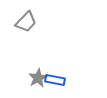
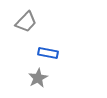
blue rectangle: moved 7 px left, 27 px up
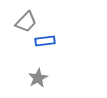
blue rectangle: moved 3 px left, 12 px up; rotated 18 degrees counterclockwise
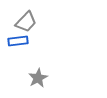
blue rectangle: moved 27 px left
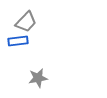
gray star: rotated 18 degrees clockwise
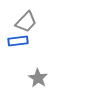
gray star: rotated 30 degrees counterclockwise
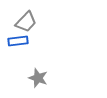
gray star: rotated 12 degrees counterclockwise
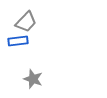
gray star: moved 5 px left, 1 px down
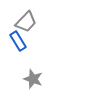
blue rectangle: rotated 66 degrees clockwise
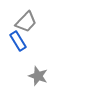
gray star: moved 5 px right, 3 px up
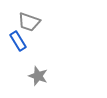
gray trapezoid: moved 3 px right; rotated 65 degrees clockwise
